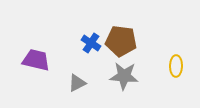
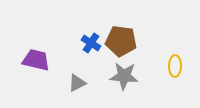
yellow ellipse: moved 1 px left
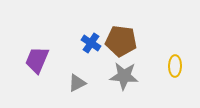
purple trapezoid: moved 1 px right; rotated 80 degrees counterclockwise
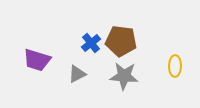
blue cross: rotated 18 degrees clockwise
purple trapezoid: rotated 96 degrees counterclockwise
gray triangle: moved 9 px up
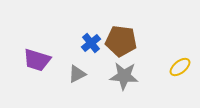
yellow ellipse: moved 5 px right, 1 px down; rotated 50 degrees clockwise
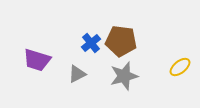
gray star: rotated 20 degrees counterclockwise
